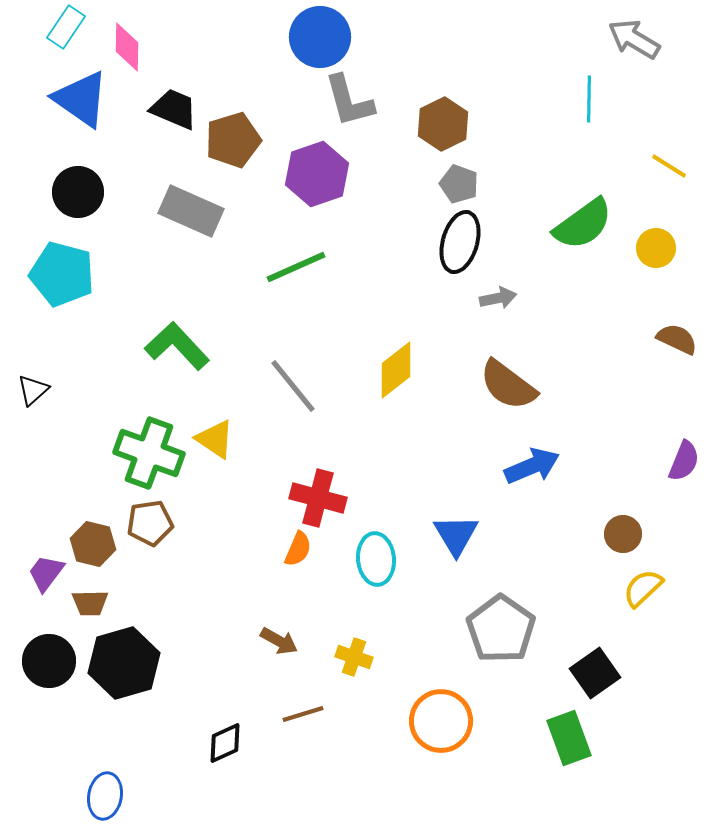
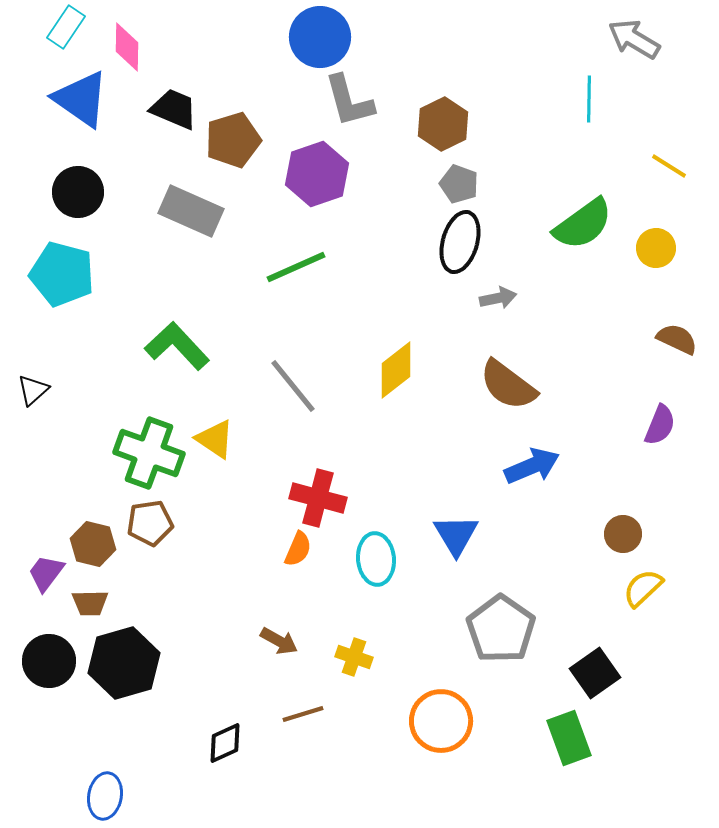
purple semicircle at (684, 461): moved 24 px left, 36 px up
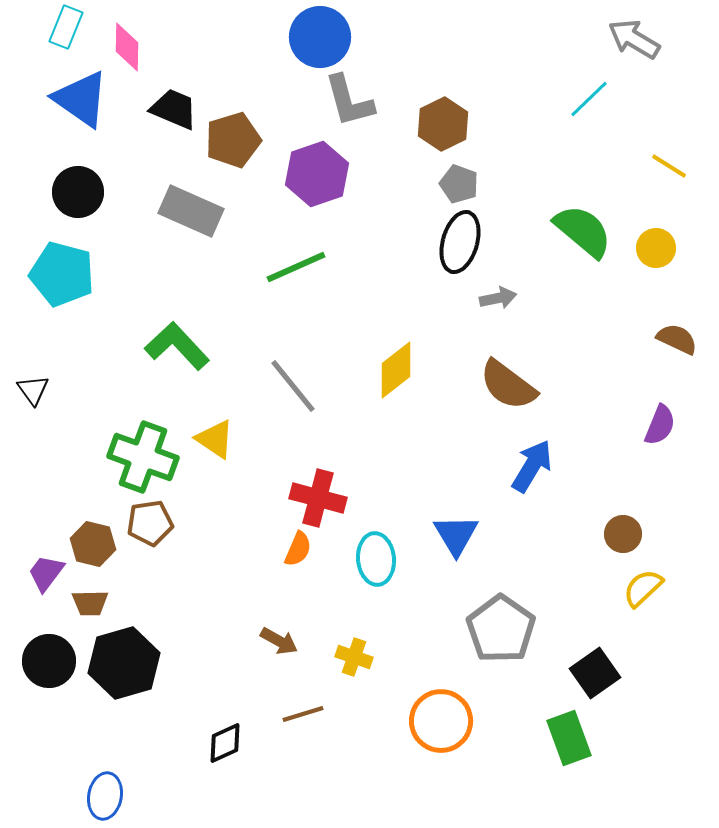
cyan rectangle at (66, 27): rotated 12 degrees counterclockwise
cyan line at (589, 99): rotated 45 degrees clockwise
green semicircle at (583, 224): moved 7 px down; rotated 104 degrees counterclockwise
black triangle at (33, 390): rotated 24 degrees counterclockwise
green cross at (149, 453): moved 6 px left, 4 px down
blue arrow at (532, 466): rotated 36 degrees counterclockwise
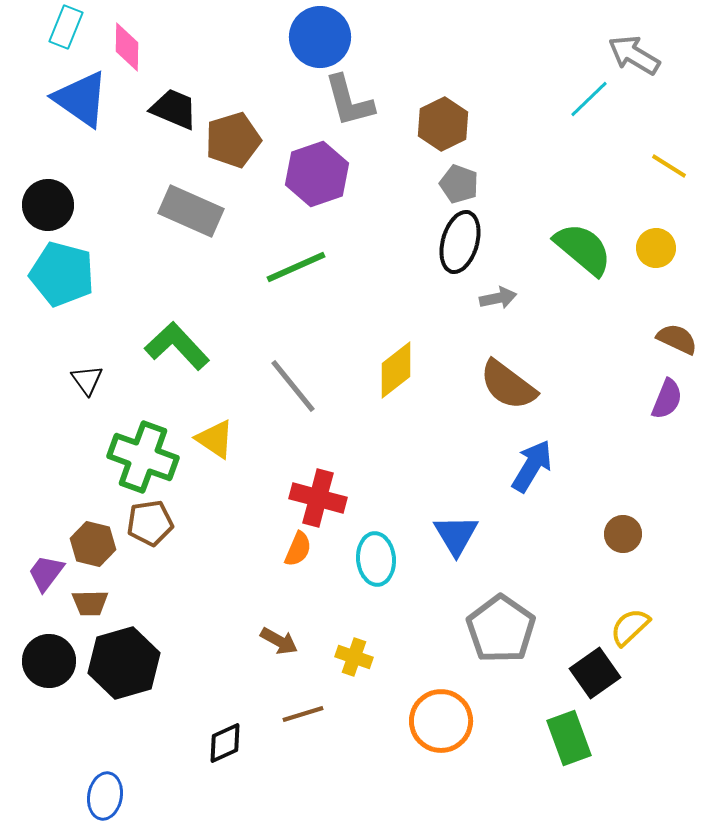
gray arrow at (634, 39): moved 16 px down
black circle at (78, 192): moved 30 px left, 13 px down
green semicircle at (583, 231): moved 18 px down
black triangle at (33, 390): moved 54 px right, 10 px up
purple semicircle at (660, 425): moved 7 px right, 26 px up
yellow semicircle at (643, 588): moved 13 px left, 39 px down
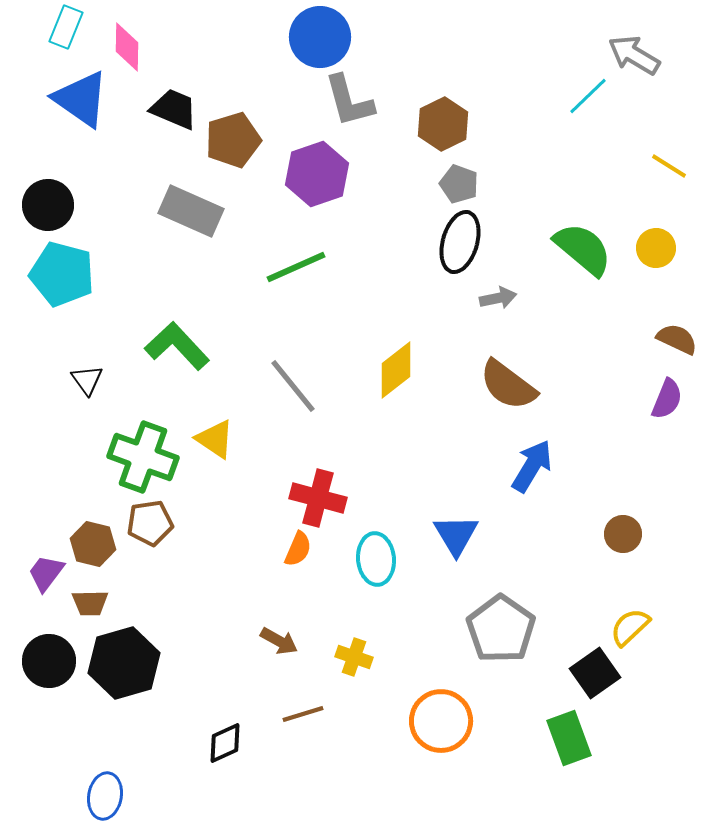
cyan line at (589, 99): moved 1 px left, 3 px up
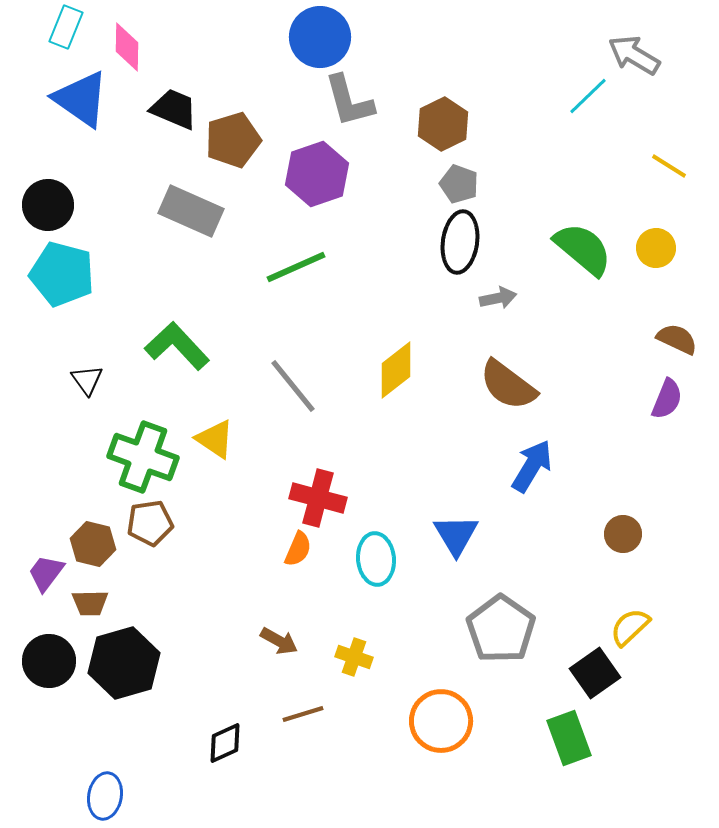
black ellipse at (460, 242): rotated 8 degrees counterclockwise
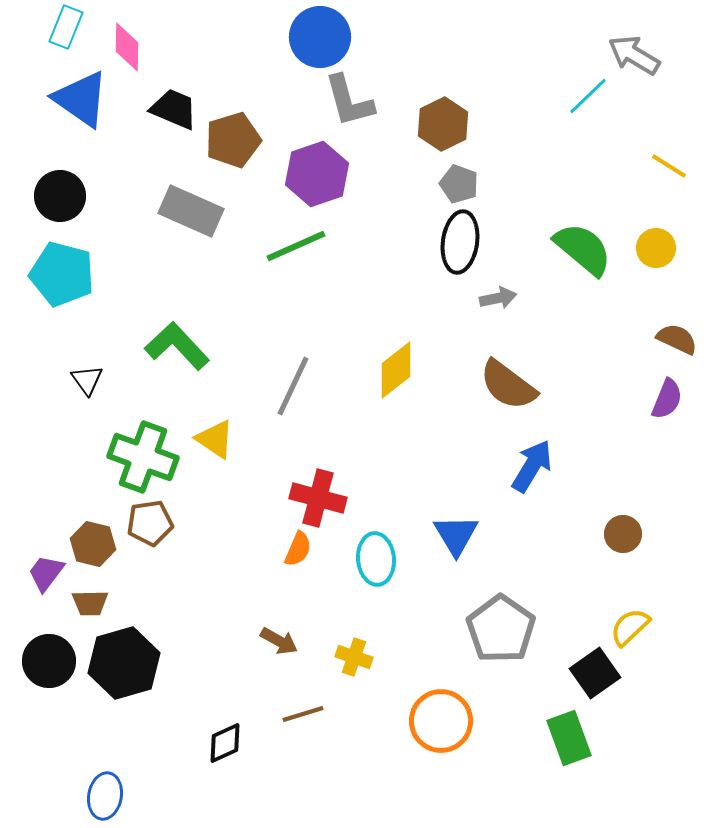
black circle at (48, 205): moved 12 px right, 9 px up
green line at (296, 267): moved 21 px up
gray line at (293, 386): rotated 64 degrees clockwise
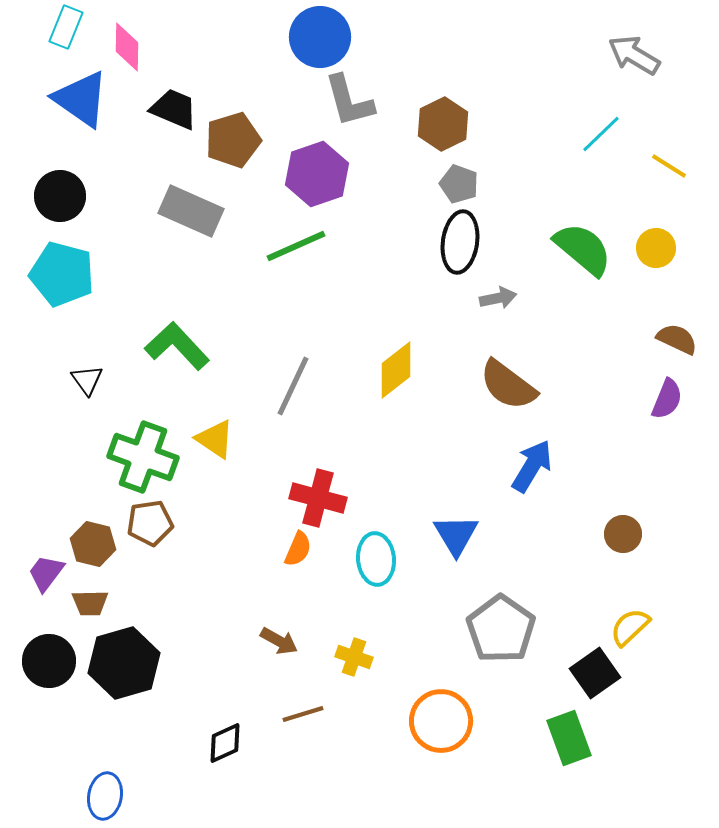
cyan line at (588, 96): moved 13 px right, 38 px down
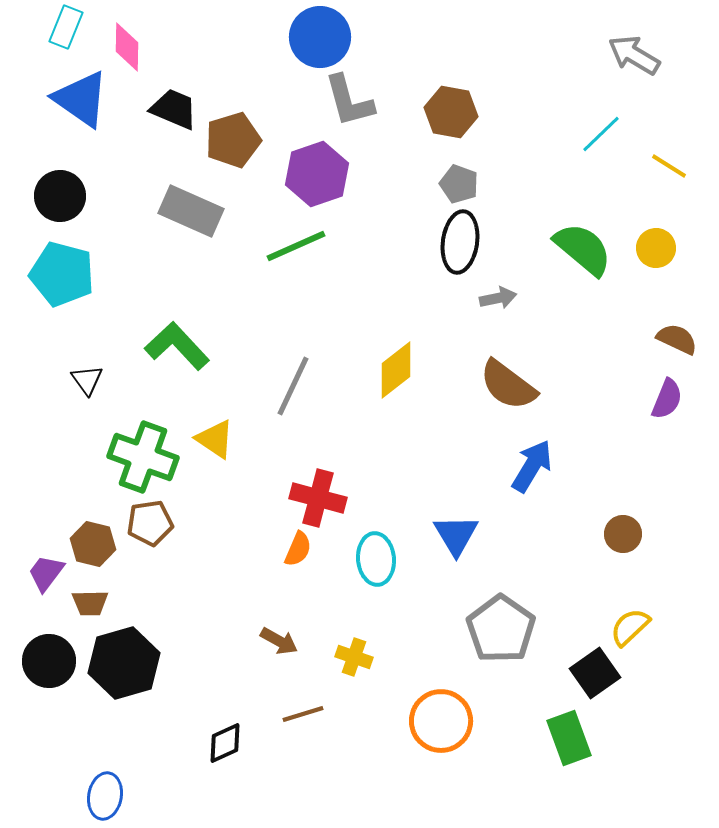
brown hexagon at (443, 124): moved 8 px right, 12 px up; rotated 24 degrees counterclockwise
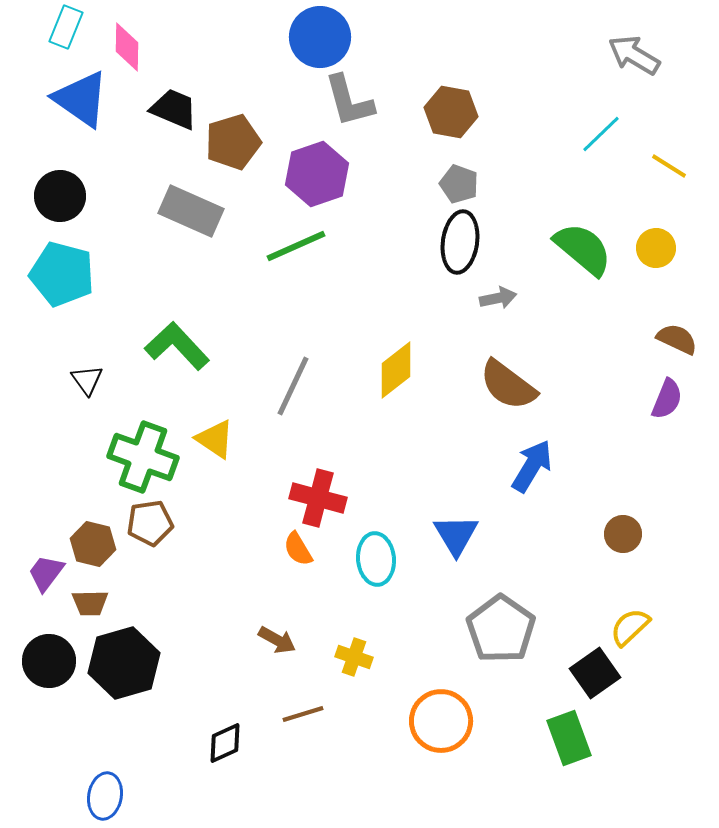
brown pentagon at (233, 140): moved 2 px down
orange semicircle at (298, 549): rotated 126 degrees clockwise
brown arrow at (279, 641): moved 2 px left, 1 px up
